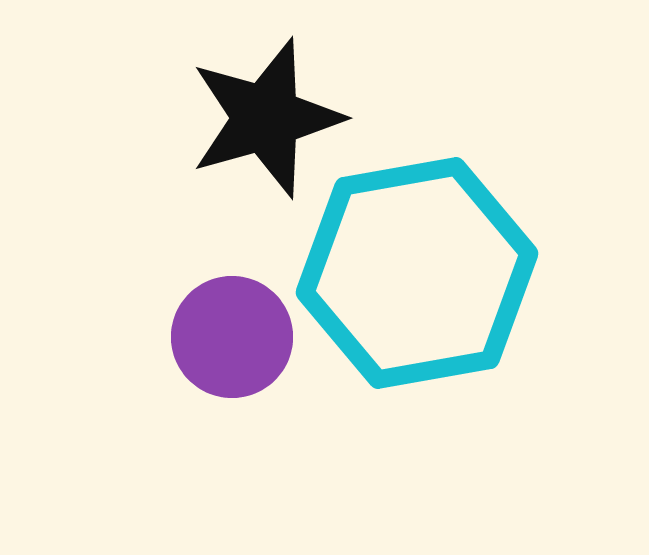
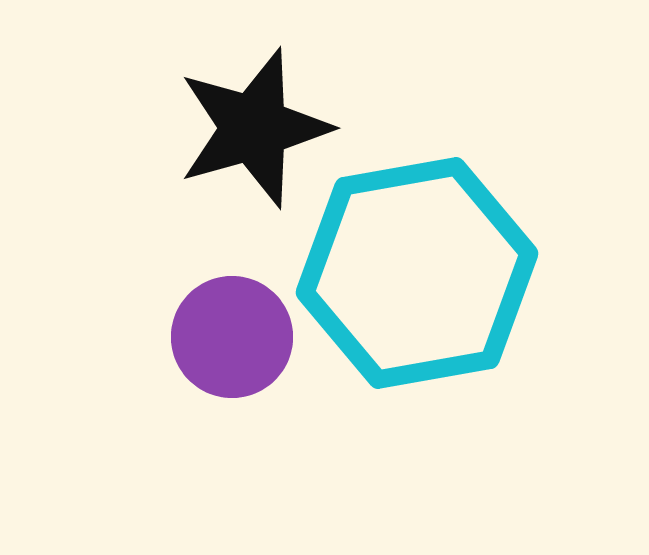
black star: moved 12 px left, 10 px down
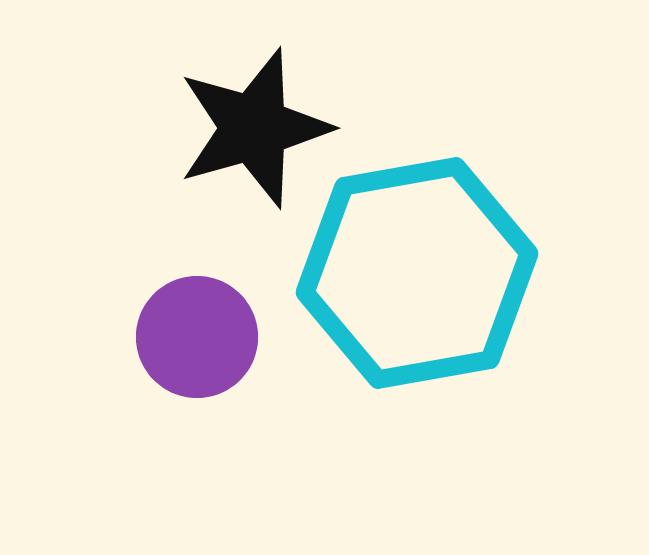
purple circle: moved 35 px left
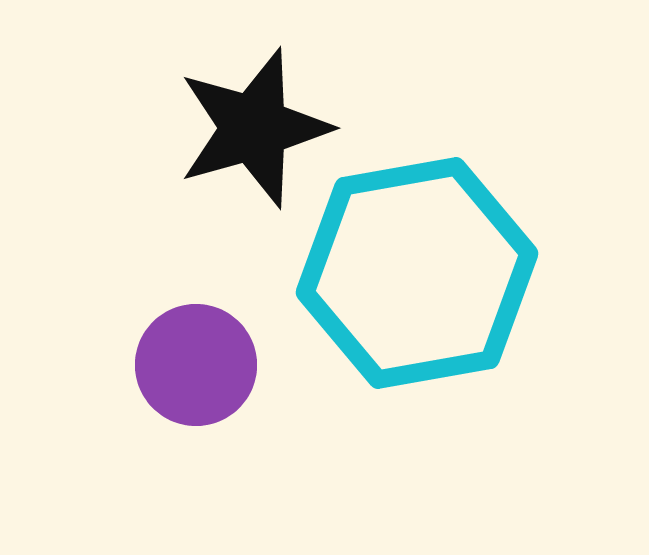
purple circle: moved 1 px left, 28 px down
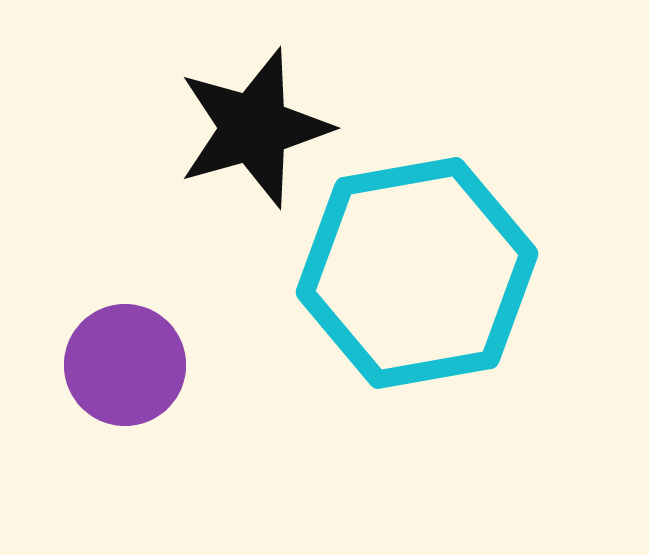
purple circle: moved 71 px left
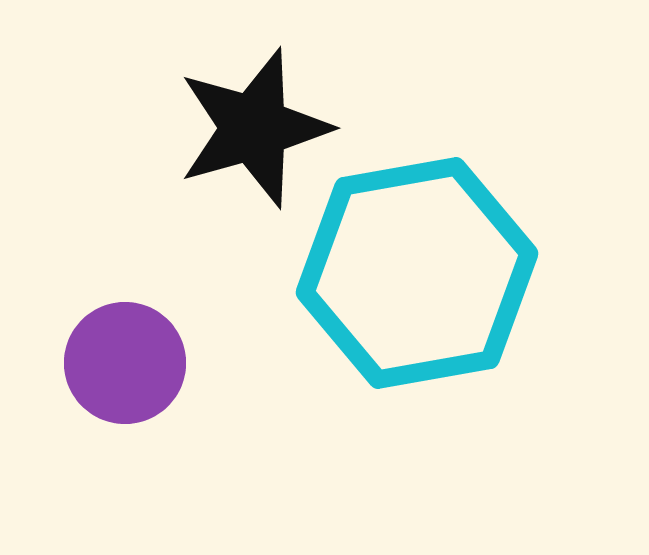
purple circle: moved 2 px up
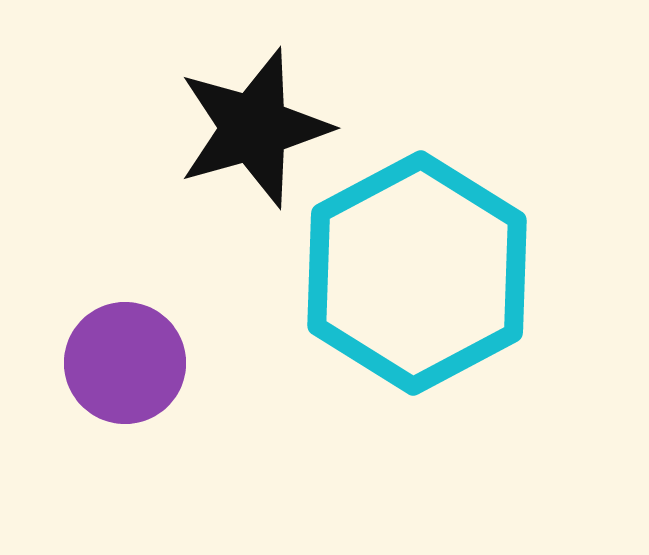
cyan hexagon: rotated 18 degrees counterclockwise
